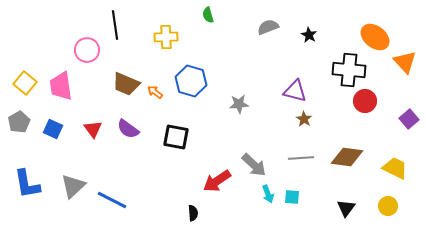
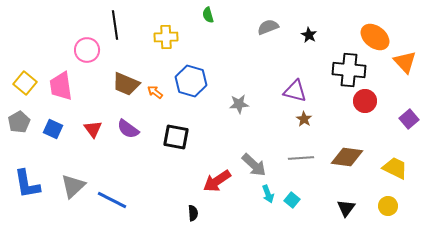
cyan square: moved 3 px down; rotated 35 degrees clockwise
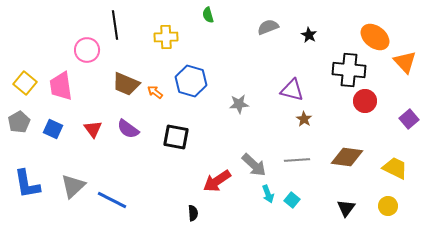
purple triangle: moved 3 px left, 1 px up
gray line: moved 4 px left, 2 px down
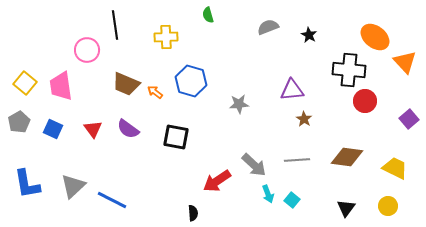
purple triangle: rotated 20 degrees counterclockwise
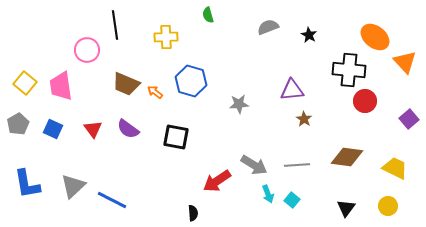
gray pentagon: moved 1 px left, 2 px down
gray line: moved 5 px down
gray arrow: rotated 12 degrees counterclockwise
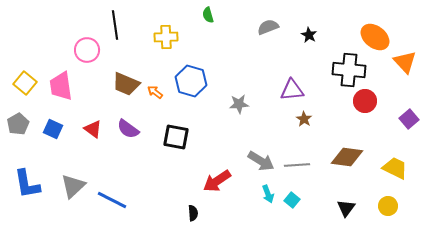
red triangle: rotated 18 degrees counterclockwise
gray arrow: moved 7 px right, 4 px up
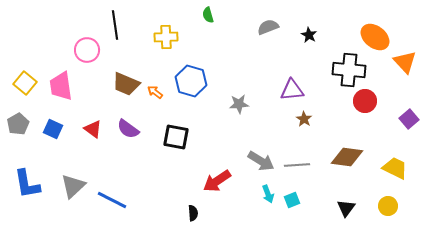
cyan square: rotated 28 degrees clockwise
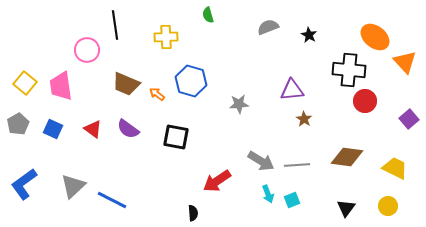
orange arrow: moved 2 px right, 2 px down
blue L-shape: moved 3 px left; rotated 64 degrees clockwise
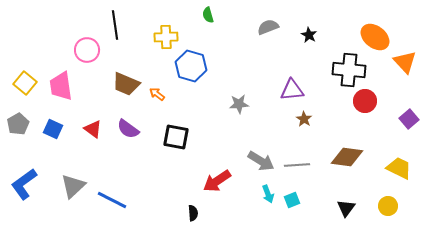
blue hexagon: moved 15 px up
yellow trapezoid: moved 4 px right
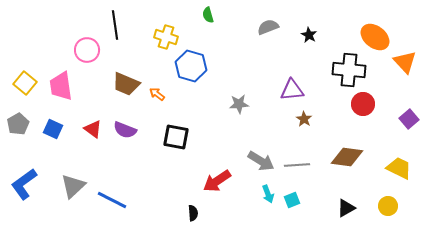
yellow cross: rotated 20 degrees clockwise
red circle: moved 2 px left, 3 px down
purple semicircle: moved 3 px left, 1 px down; rotated 15 degrees counterclockwise
black triangle: rotated 24 degrees clockwise
